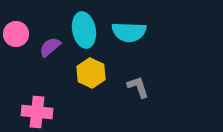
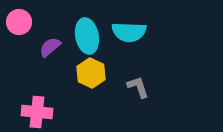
cyan ellipse: moved 3 px right, 6 px down
pink circle: moved 3 px right, 12 px up
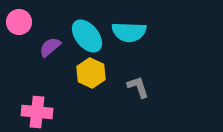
cyan ellipse: rotated 28 degrees counterclockwise
